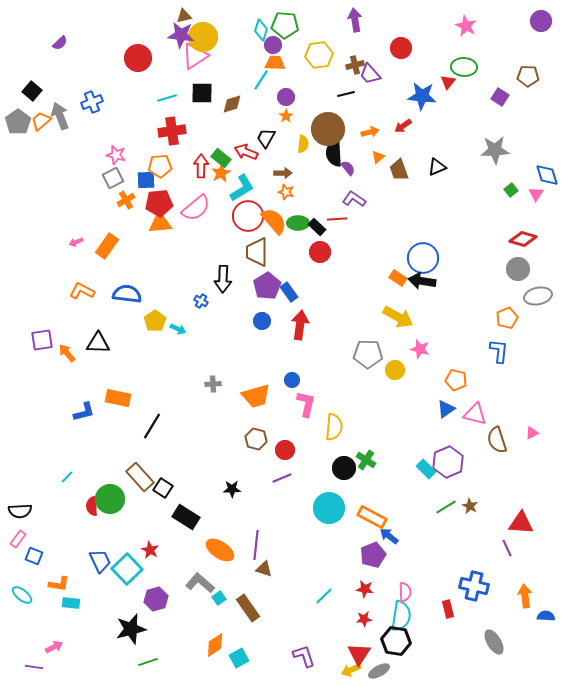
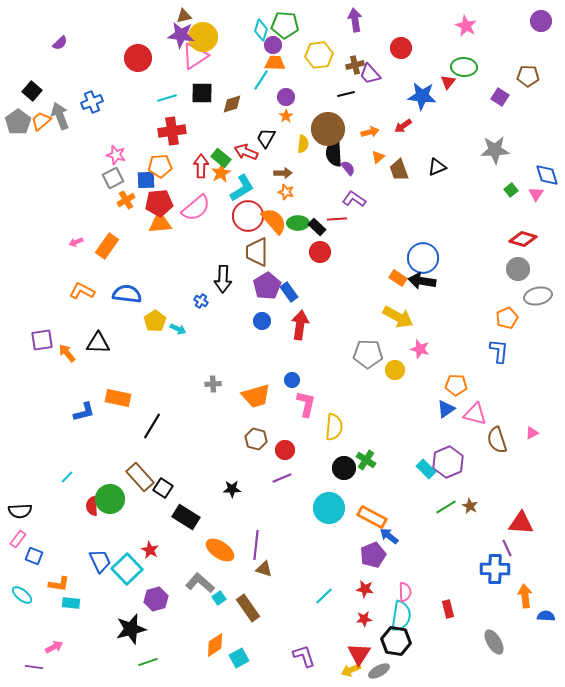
orange pentagon at (456, 380): moved 5 px down; rotated 10 degrees counterclockwise
blue cross at (474, 586): moved 21 px right, 17 px up; rotated 12 degrees counterclockwise
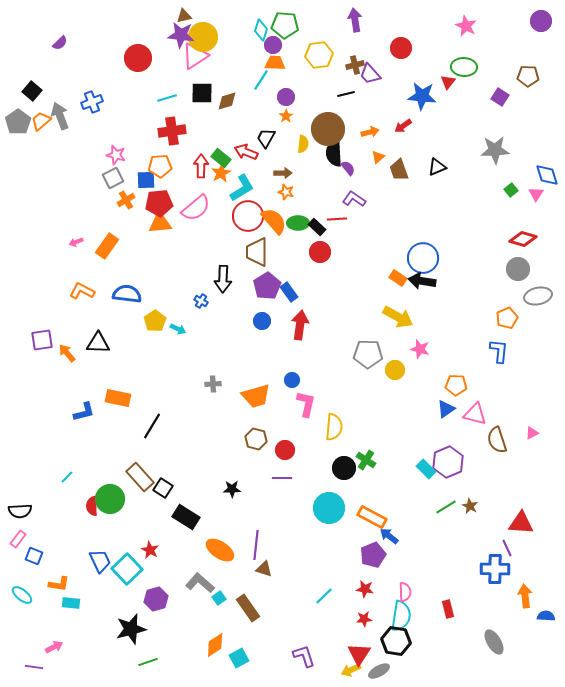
brown diamond at (232, 104): moved 5 px left, 3 px up
purple line at (282, 478): rotated 24 degrees clockwise
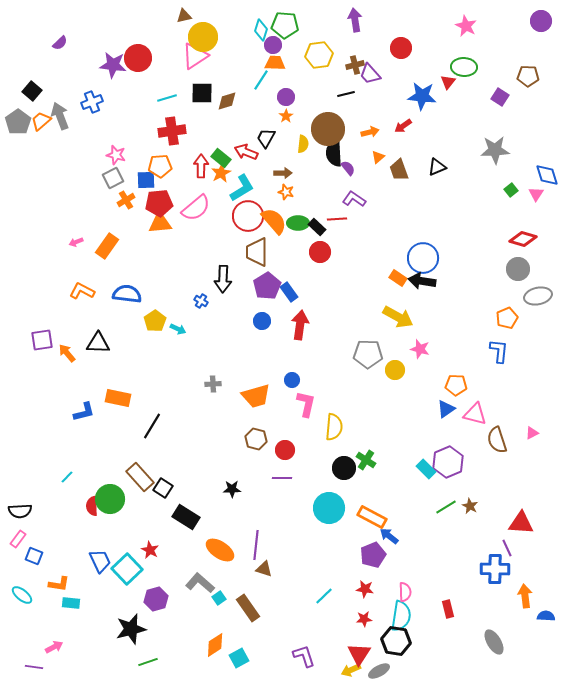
purple star at (181, 35): moved 68 px left, 30 px down
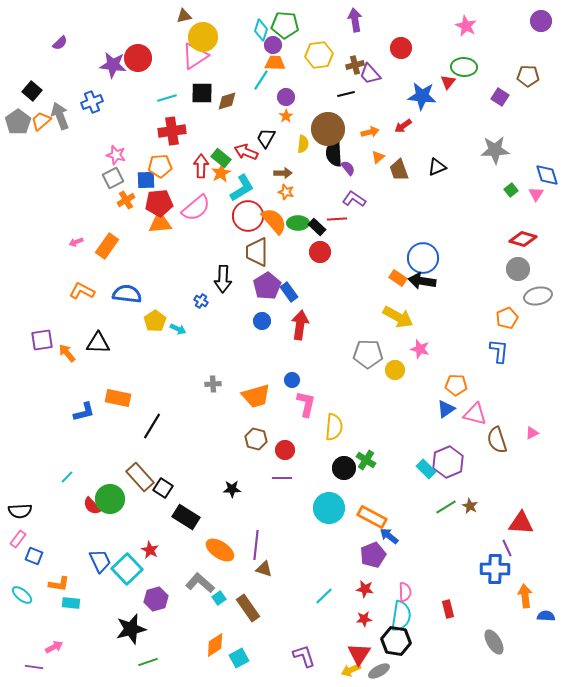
red semicircle at (92, 506): rotated 42 degrees counterclockwise
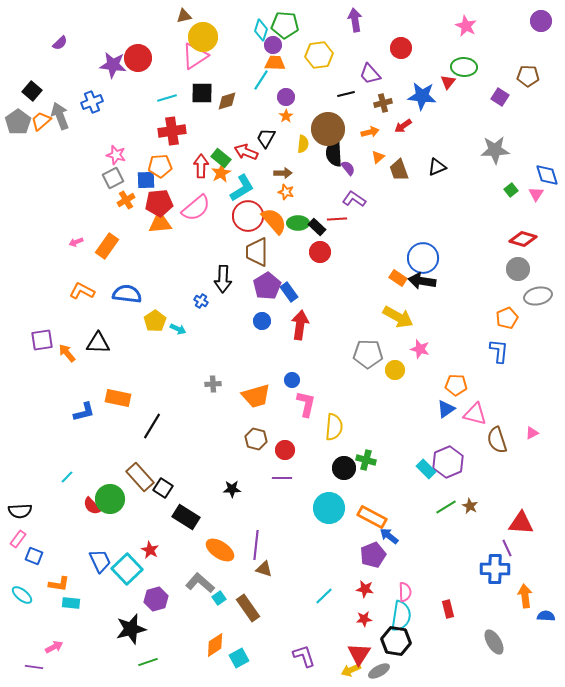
brown cross at (355, 65): moved 28 px right, 38 px down
green cross at (366, 460): rotated 18 degrees counterclockwise
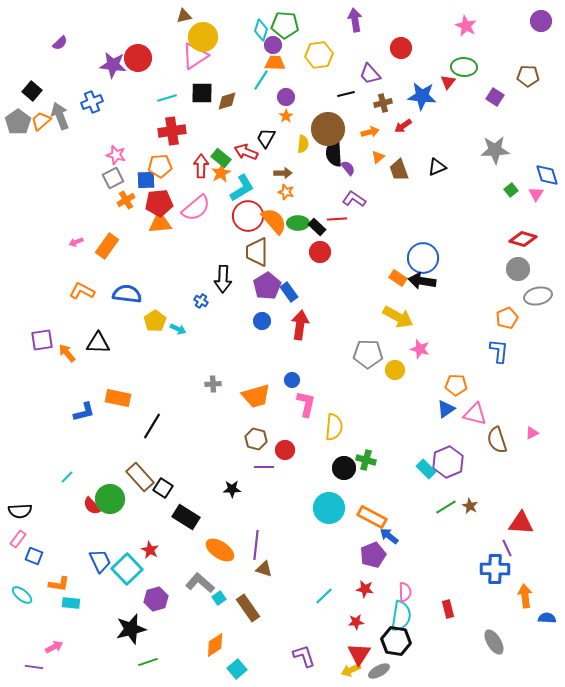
purple square at (500, 97): moved 5 px left
purple line at (282, 478): moved 18 px left, 11 px up
blue semicircle at (546, 616): moved 1 px right, 2 px down
red star at (364, 619): moved 8 px left, 3 px down
cyan square at (239, 658): moved 2 px left, 11 px down; rotated 12 degrees counterclockwise
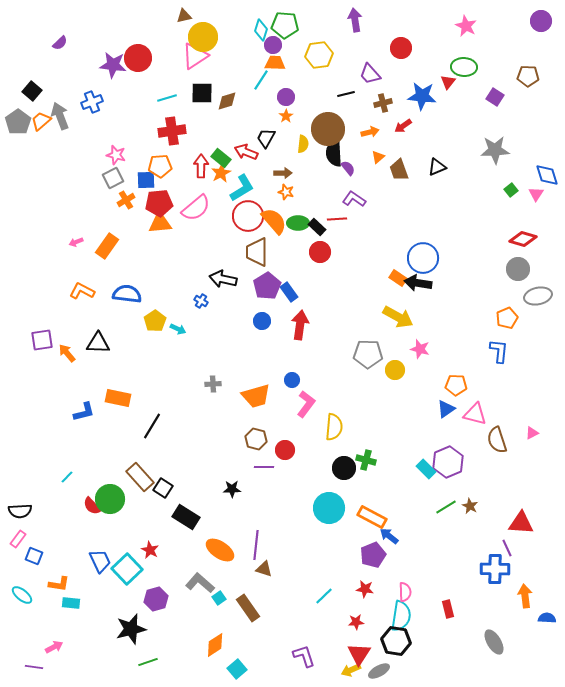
black arrow at (223, 279): rotated 100 degrees clockwise
black arrow at (422, 281): moved 4 px left, 2 px down
pink L-shape at (306, 404): rotated 24 degrees clockwise
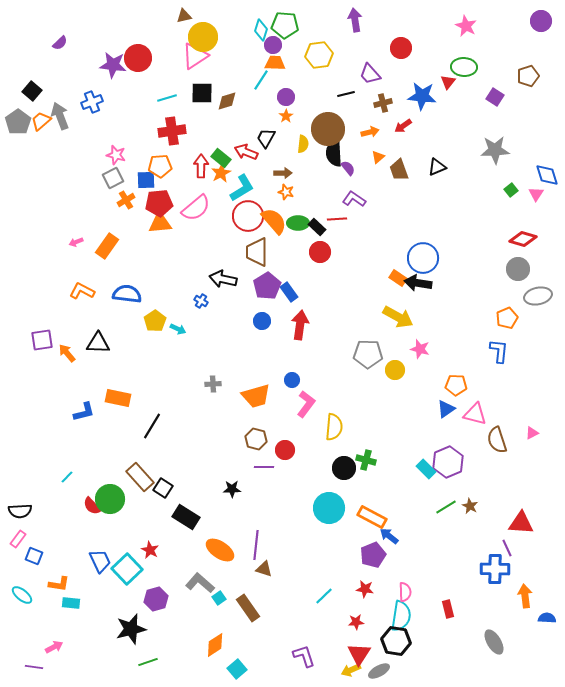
brown pentagon at (528, 76): rotated 20 degrees counterclockwise
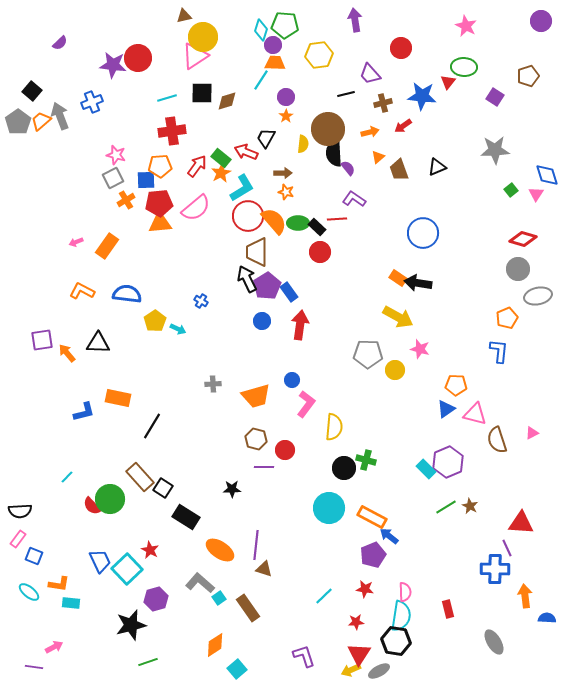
red arrow at (201, 166): moved 4 px left; rotated 35 degrees clockwise
blue circle at (423, 258): moved 25 px up
black arrow at (223, 279): moved 24 px right; rotated 52 degrees clockwise
cyan ellipse at (22, 595): moved 7 px right, 3 px up
black star at (131, 629): moved 4 px up
